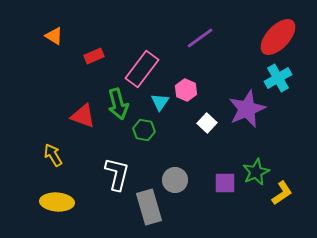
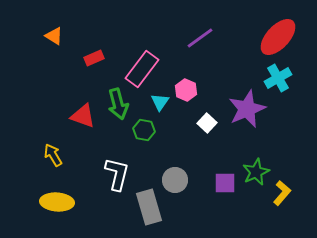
red rectangle: moved 2 px down
yellow L-shape: rotated 15 degrees counterclockwise
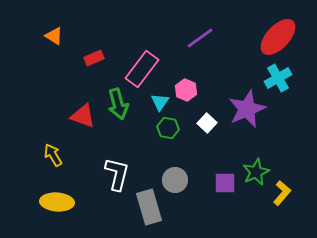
green hexagon: moved 24 px right, 2 px up
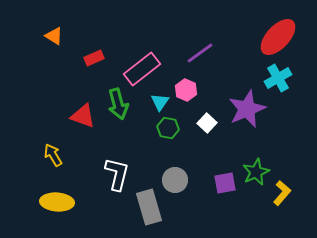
purple line: moved 15 px down
pink rectangle: rotated 15 degrees clockwise
purple square: rotated 10 degrees counterclockwise
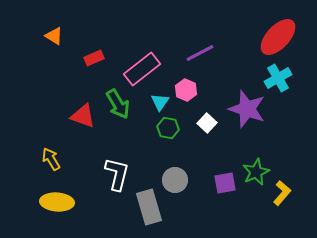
purple line: rotated 8 degrees clockwise
green arrow: rotated 16 degrees counterclockwise
purple star: rotated 30 degrees counterclockwise
yellow arrow: moved 2 px left, 4 px down
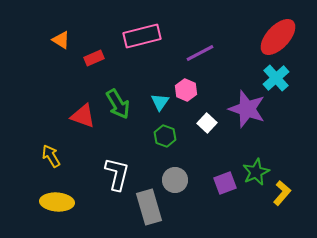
orange triangle: moved 7 px right, 4 px down
pink rectangle: moved 33 px up; rotated 24 degrees clockwise
cyan cross: moved 2 px left; rotated 12 degrees counterclockwise
green hexagon: moved 3 px left, 8 px down; rotated 10 degrees clockwise
yellow arrow: moved 3 px up
purple square: rotated 10 degrees counterclockwise
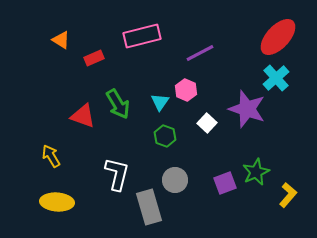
yellow L-shape: moved 6 px right, 2 px down
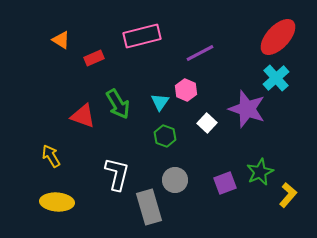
green star: moved 4 px right
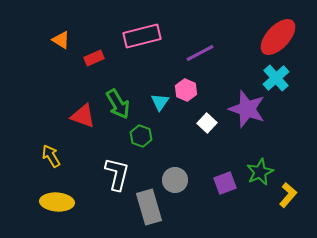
green hexagon: moved 24 px left
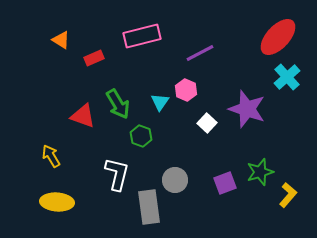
cyan cross: moved 11 px right, 1 px up
green star: rotated 8 degrees clockwise
gray rectangle: rotated 8 degrees clockwise
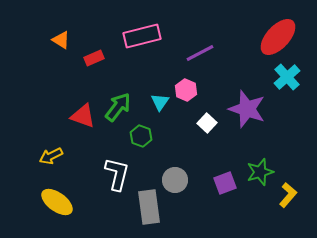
green arrow: moved 3 px down; rotated 112 degrees counterclockwise
yellow arrow: rotated 85 degrees counterclockwise
yellow ellipse: rotated 32 degrees clockwise
